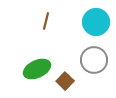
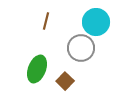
gray circle: moved 13 px left, 12 px up
green ellipse: rotated 44 degrees counterclockwise
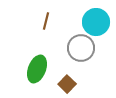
brown square: moved 2 px right, 3 px down
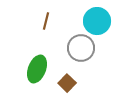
cyan circle: moved 1 px right, 1 px up
brown square: moved 1 px up
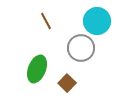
brown line: rotated 42 degrees counterclockwise
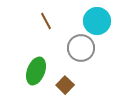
green ellipse: moved 1 px left, 2 px down
brown square: moved 2 px left, 2 px down
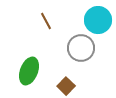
cyan circle: moved 1 px right, 1 px up
green ellipse: moved 7 px left
brown square: moved 1 px right, 1 px down
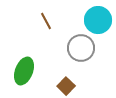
green ellipse: moved 5 px left
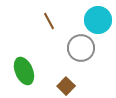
brown line: moved 3 px right
green ellipse: rotated 44 degrees counterclockwise
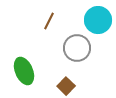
brown line: rotated 54 degrees clockwise
gray circle: moved 4 px left
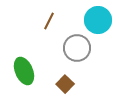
brown square: moved 1 px left, 2 px up
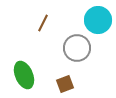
brown line: moved 6 px left, 2 px down
green ellipse: moved 4 px down
brown square: rotated 24 degrees clockwise
